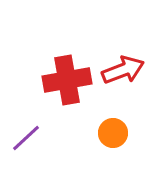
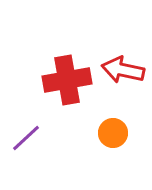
red arrow: rotated 147 degrees counterclockwise
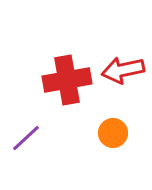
red arrow: rotated 24 degrees counterclockwise
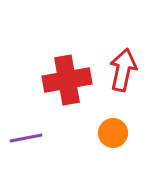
red arrow: rotated 114 degrees clockwise
purple line: rotated 32 degrees clockwise
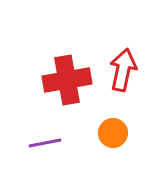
purple line: moved 19 px right, 5 px down
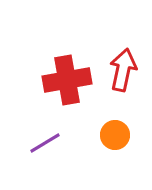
orange circle: moved 2 px right, 2 px down
purple line: rotated 20 degrees counterclockwise
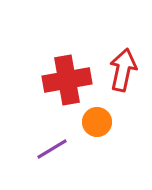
orange circle: moved 18 px left, 13 px up
purple line: moved 7 px right, 6 px down
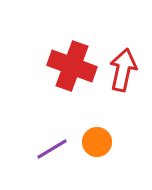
red cross: moved 5 px right, 14 px up; rotated 30 degrees clockwise
orange circle: moved 20 px down
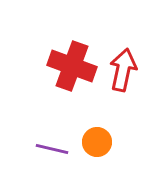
purple line: rotated 44 degrees clockwise
